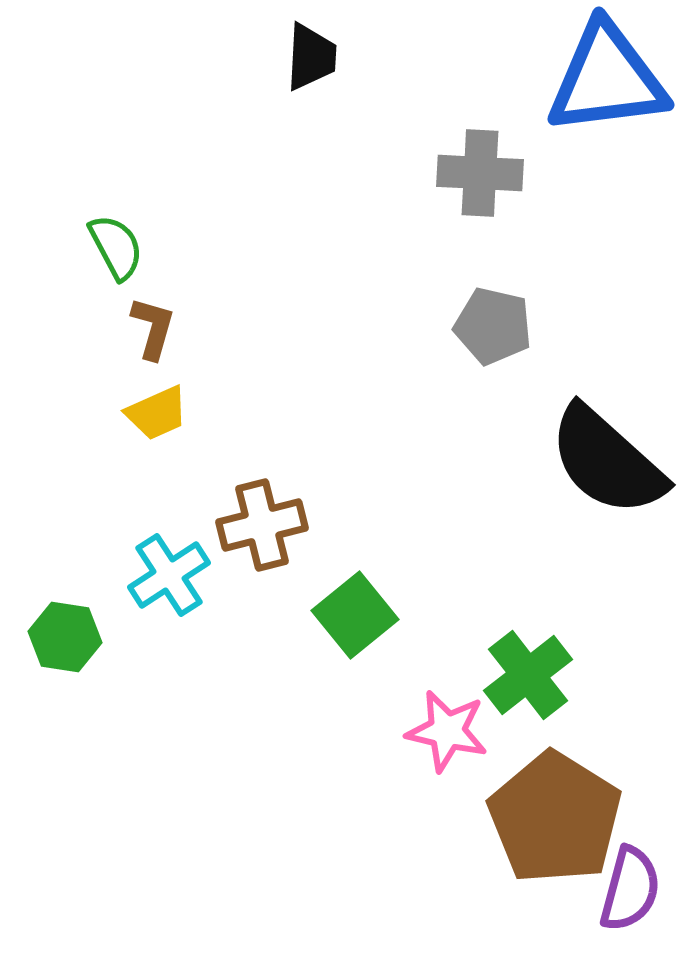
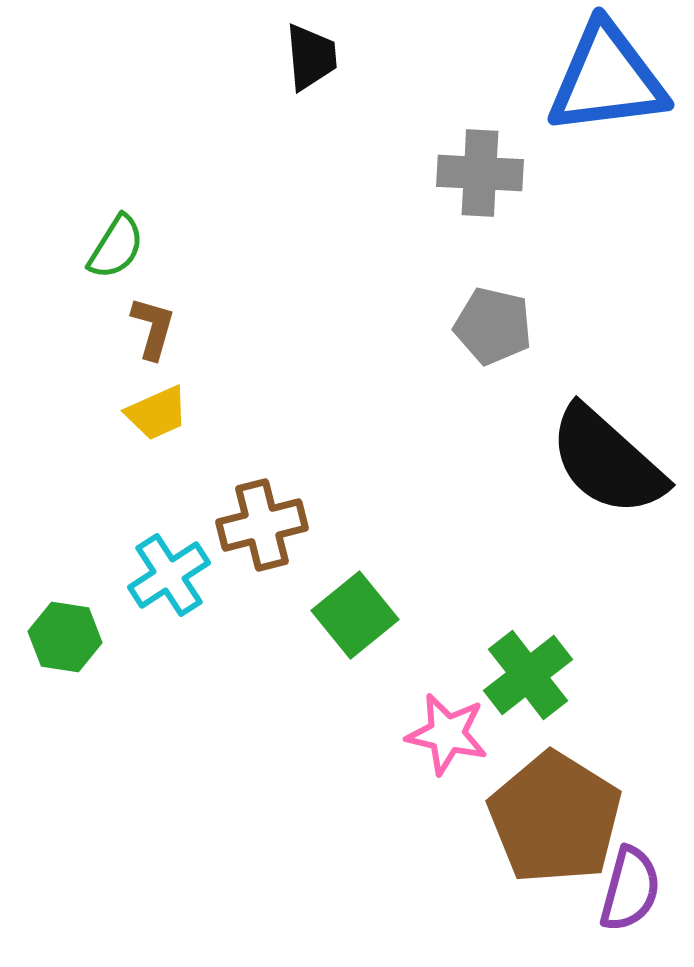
black trapezoid: rotated 8 degrees counterclockwise
green semicircle: rotated 60 degrees clockwise
pink star: moved 3 px down
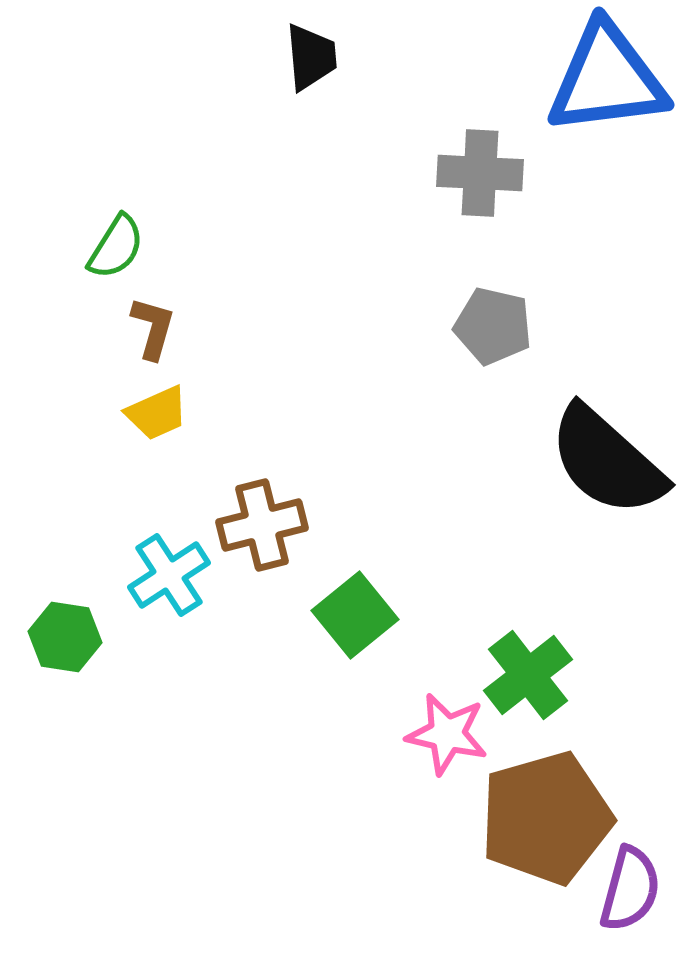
brown pentagon: moved 9 px left; rotated 24 degrees clockwise
